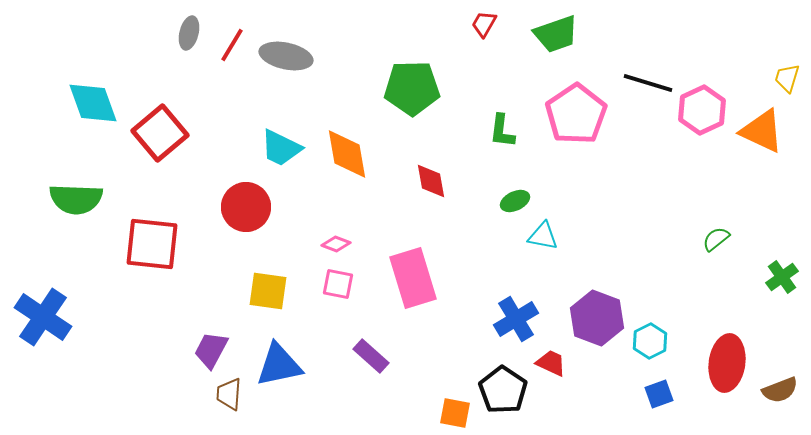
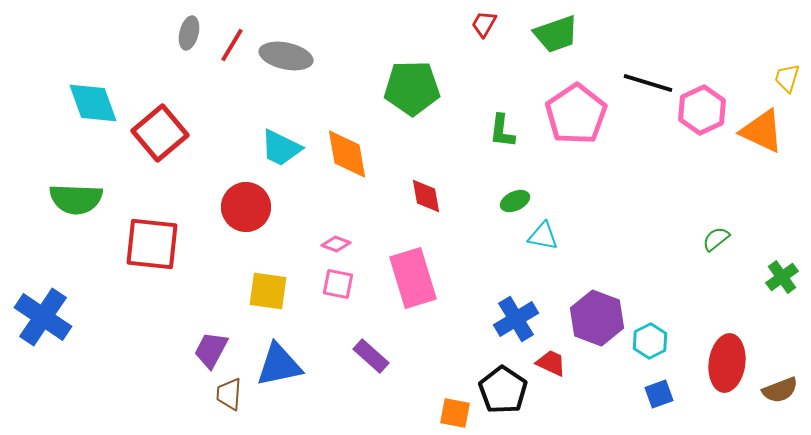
red diamond at (431, 181): moved 5 px left, 15 px down
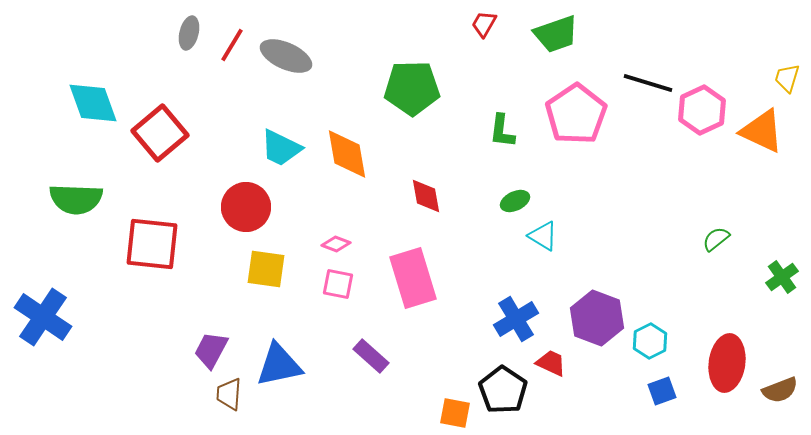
gray ellipse at (286, 56): rotated 12 degrees clockwise
cyan triangle at (543, 236): rotated 20 degrees clockwise
yellow square at (268, 291): moved 2 px left, 22 px up
blue square at (659, 394): moved 3 px right, 3 px up
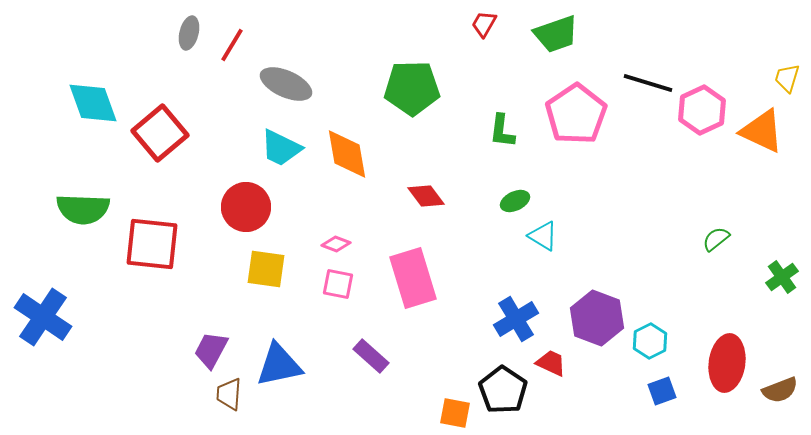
gray ellipse at (286, 56): moved 28 px down
red diamond at (426, 196): rotated 27 degrees counterclockwise
green semicircle at (76, 199): moved 7 px right, 10 px down
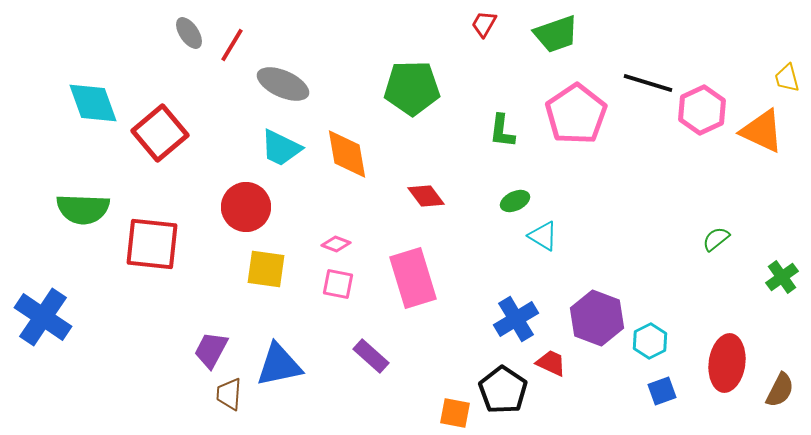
gray ellipse at (189, 33): rotated 48 degrees counterclockwise
yellow trapezoid at (787, 78): rotated 32 degrees counterclockwise
gray ellipse at (286, 84): moved 3 px left
brown semicircle at (780, 390): rotated 42 degrees counterclockwise
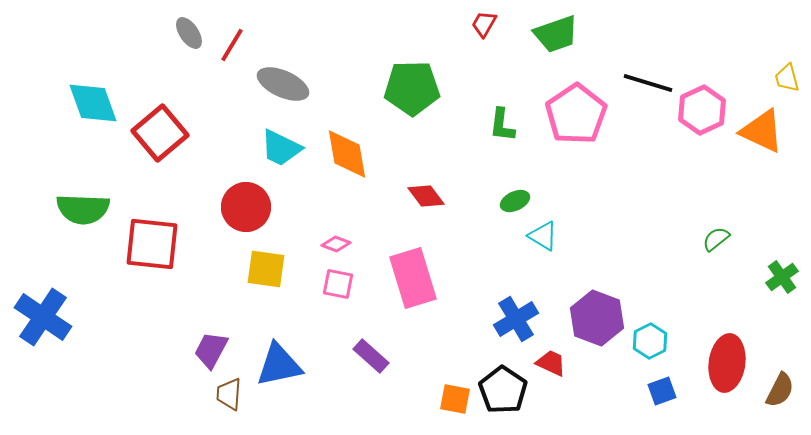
green L-shape at (502, 131): moved 6 px up
orange square at (455, 413): moved 14 px up
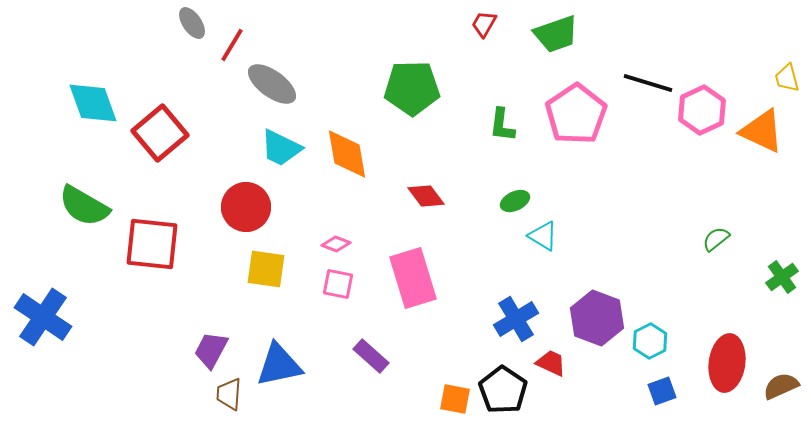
gray ellipse at (189, 33): moved 3 px right, 10 px up
gray ellipse at (283, 84): moved 11 px left; rotated 12 degrees clockwise
green semicircle at (83, 209): moved 1 px right, 3 px up; rotated 28 degrees clockwise
brown semicircle at (780, 390): moved 1 px right, 4 px up; rotated 141 degrees counterclockwise
